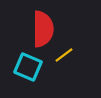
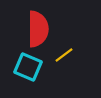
red semicircle: moved 5 px left
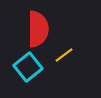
cyan square: rotated 28 degrees clockwise
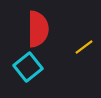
yellow line: moved 20 px right, 8 px up
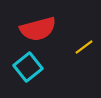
red semicircle: rotated 75 degrees clockwise
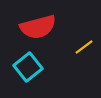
red semicircle: moved 2 px up
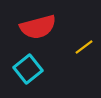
cyan square: moved 2 px down
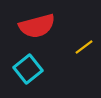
red semicircle: moved 1 px left, 1 px up
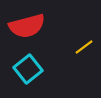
red semicircle: moved 10 px left
